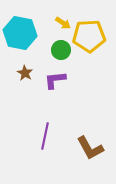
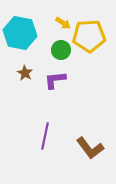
brown L-shape: rotated 8 degrees counterclockwise
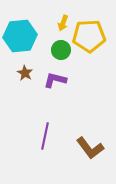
yellow arrow: rotated 77 degrees clockwise
cyan hexagon: moved 3 px down; rotated 16 degrees counterclockwise
purple L-shape: rotated 20 degrees clockwise
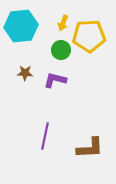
cyan hexagon: moved 1 px right, 10 px up
brown star: rotated 28 degrees counterclockwise
brown L-shape: rotated 56 degrees counterclockwise
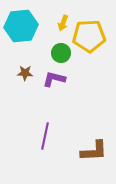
green circle: moved 3 px down
purple L-shape: moved 1 px left, 1 px up
brown L-shape: moved 4 px right, 3 px down
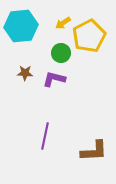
yellow arrow: rotated 35 degrees clockwise
yellow pentagon: rotated 24 degrees counterclockwise
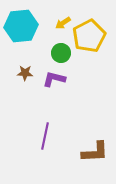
brown L-shape: moved 1 px right, 1 px down
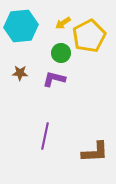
brown star: moved 5 px left
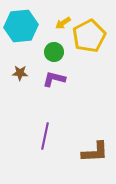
green circle: moved 7 px left, 1 px up
